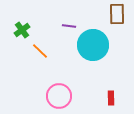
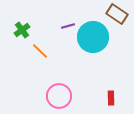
brown rectangle: rotated 55 degrees counterclockwise
purple line: moved 1 px left; rotated 24 degrees counterclockwise
cyan circle: moved 8 px up
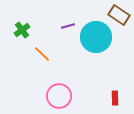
brown rectangle: moved 2 px right, 1 px down
cyan circle: moved 3 px right
orange line: moved 2 px right, 3 px down
red rectangle: moved 4 px right
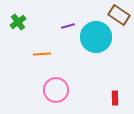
green cross: moved 4 px left, 8 px up
orange line: rotated 48 degrees counterclockwise
pink circle: moved 3 px left, 6 px up
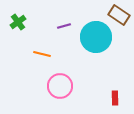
purple line: moved 4 px left
orange line: rotated 18 degrees clockwise
pink circle: moved 4 px right, 4 px up
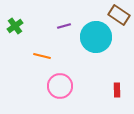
green cross: moved 3 px left, 4 px down
orange line: moved 2 px down
red rectangle: moved 2 px right, 8 px up
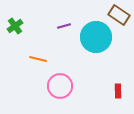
orange line: moved 4 px left, 3 px down
red rectangle: moved 1 px right, 1 px down
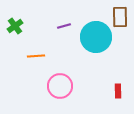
brown rectangle: moved 1 px right, 2 px down; rotated 55 degrees clockwise
orange line: moved 2 px left, 3 px up; rotated 18 degrees counterclockwise
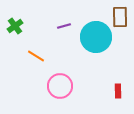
orange line: rotated 36 degrees clockwise
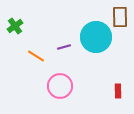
purple line: moved 21 px down
